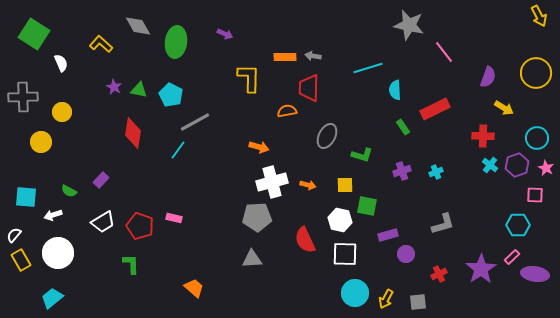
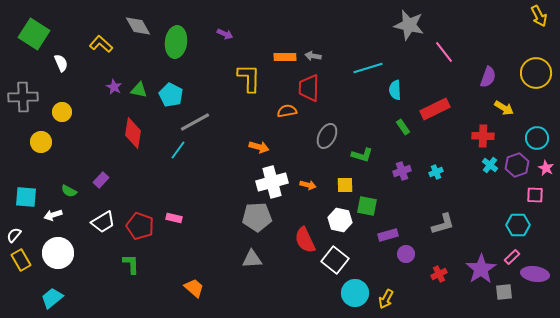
white square at (345, 254): moved 10 px left, 6 px down; rotated 36 degrees clockwise
gray square at (418, 302): moved 86 px right, 10 px up
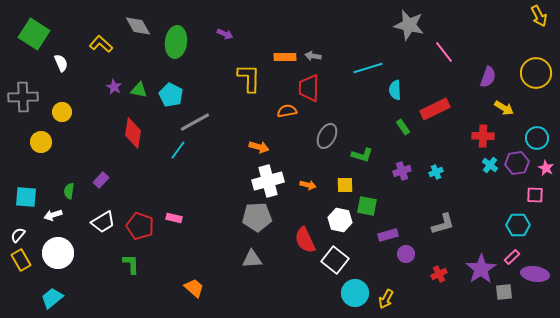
purple hexagon at (517, 165): moved 2 px up; rotated 10 degrees clockwise
white cross at (272, 182): moved 4 px left, 1 px up
green semicircle at (69, 191): rotated 70 degrees clockwise
white semicircle at (14, 235): moved 4 px right
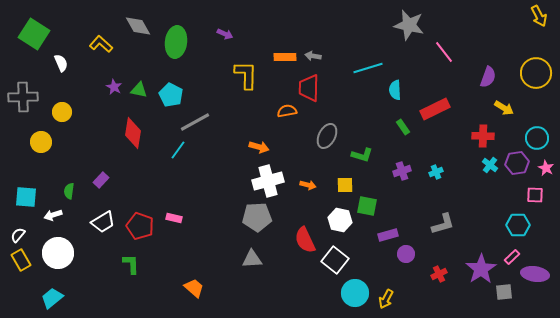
yellow L-shape at (249, 78): moved 3 px left, 3 px up
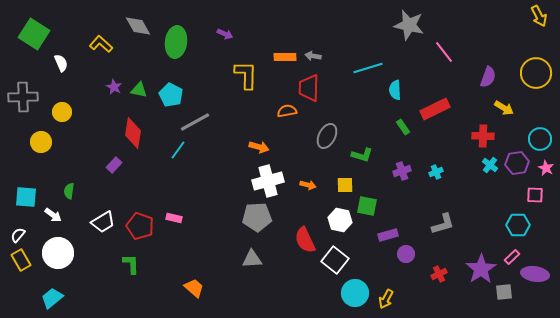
cyan circle at (537, 138): moved 3 px right, 1 px down
purple rectangle at (101, 180): moved 13 px right, 15 px up
white arrow at (53, 215): rotated 126 degrees counterclockwise
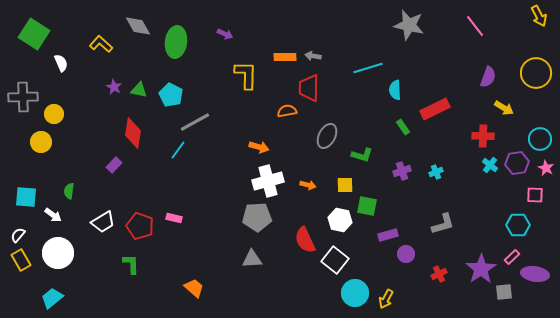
pink line at (444, 52): moved 31 px right, 26 px up
yellow circle at (62, 112): moved 8 px left, 2 px down
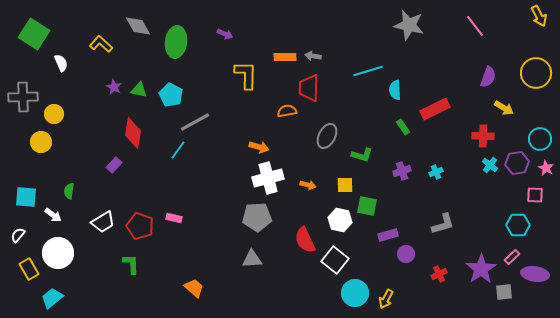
cyan line at (368, 68): moved 3 px down
white cross at (268, 181): moved 3 px up
yellow rectangle at (21, 260): moved 8 px right, 9 px down
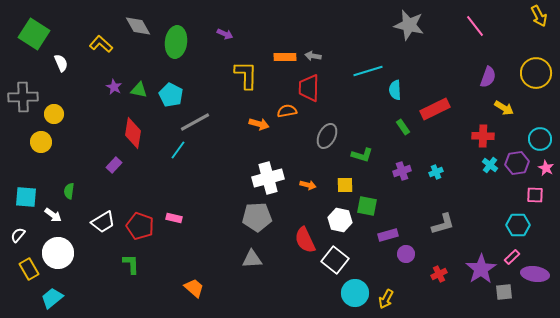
orange arrow at (259, 147): moved 23 px up
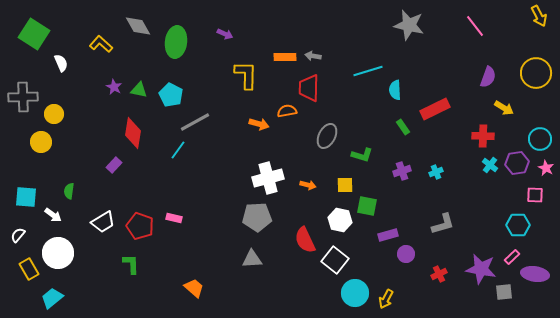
purple star at (481, 269): rotated 28 degrees counterclockwise
